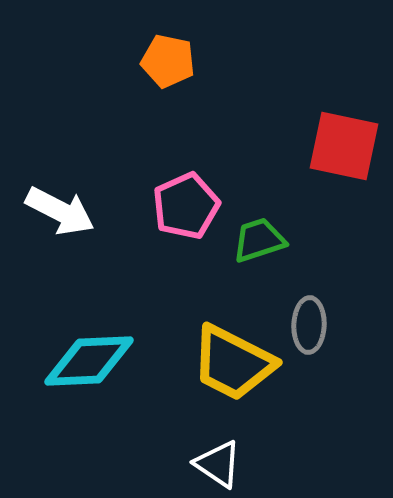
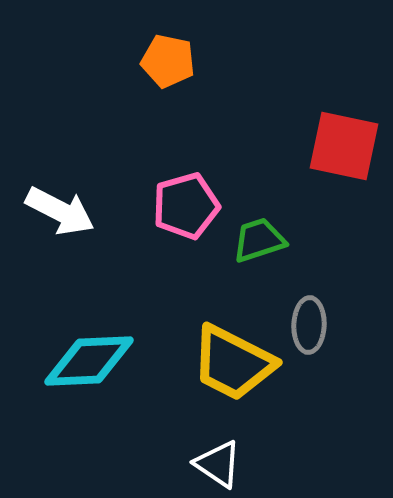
pink pentagon: rotated 8 degrees clockwise
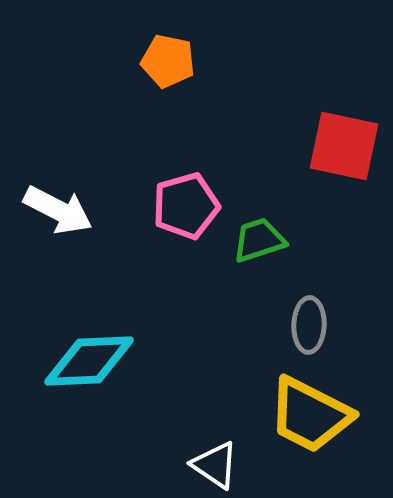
white arrow: moved 2 px left, 1 px up
yellow trapezoid: moved 77 px right, 52 px down
white triangle: moved 3 px left, 1 px down
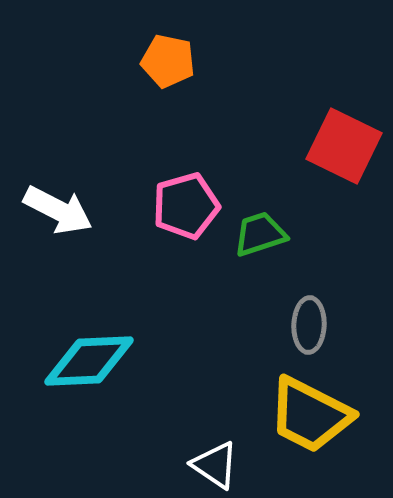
red square: rotated 14 degrees clockwise
green trapezoid: moved 1 px right, 6 px up
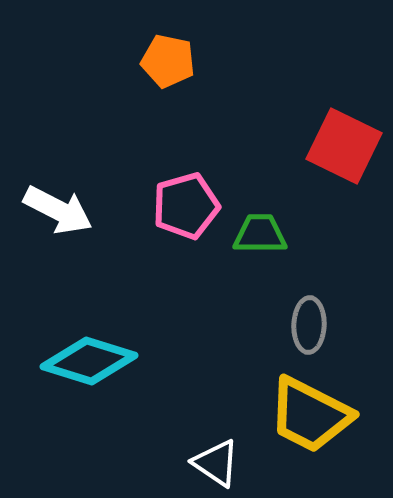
green trapezoid: rotated 18 degrees clockwise
cyan diamond: rotated 20 degrees clockwise
white triangle: moved 1 px right, 2 px up
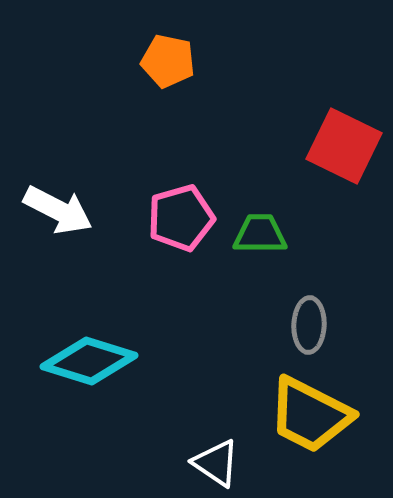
pink pentagon: moved 5 px left, 12 px down
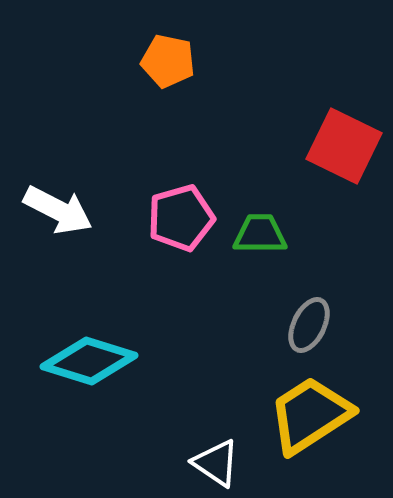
gray ellipse: rotated 24 degrees clockwise
yellow trapezoid: rotated 120 degrees clockwise
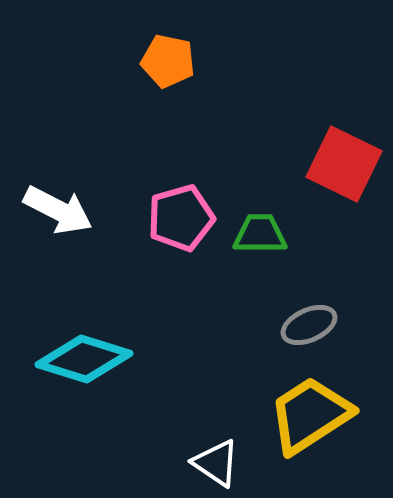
red square: moved 18 px down
gray ellipse: rotated 40 degrees clockwise
cyan diamond: moved 5 px left, 2 px up
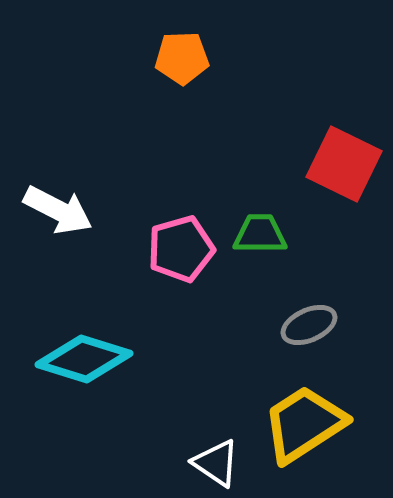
orange pentagon: moved 14 px right, 3 px up; rotated 14 degrees counterclockwise
pink pentagon: moved 31 px down
yellow trapezoid: moved 6 px left, 9 px down
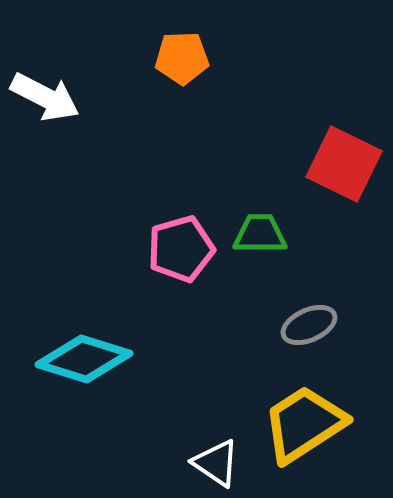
white arrow: moved 13 px left, 113 px up
